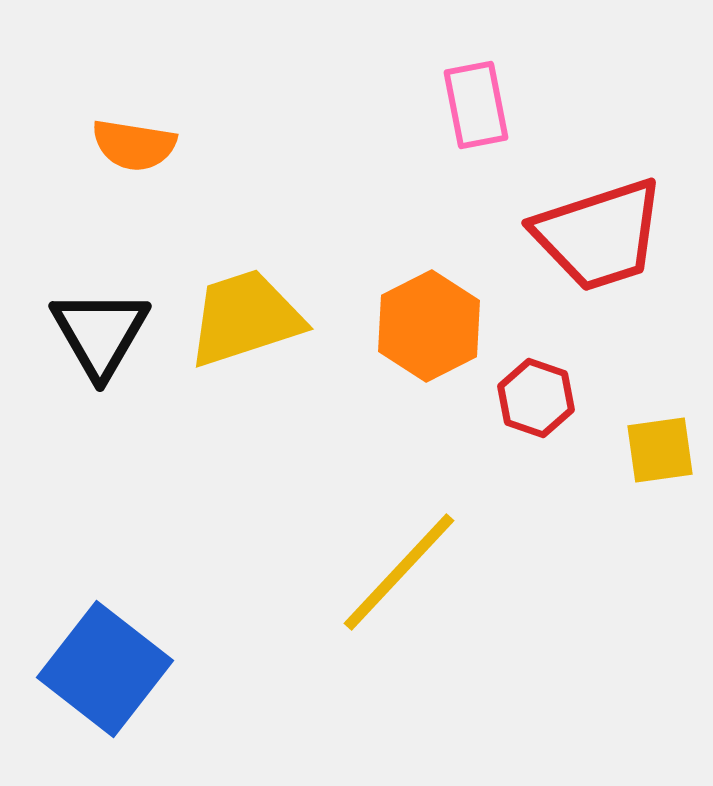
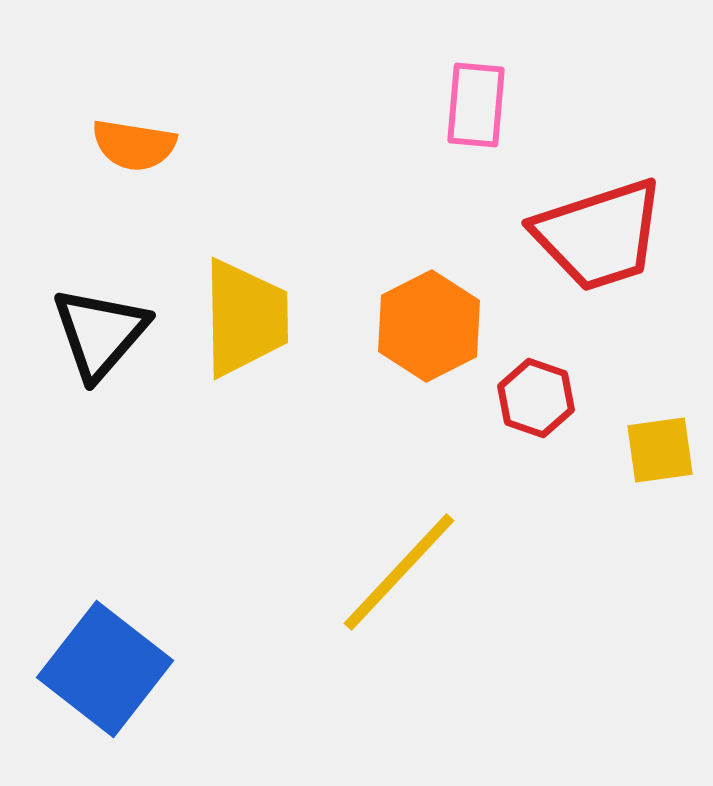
pink rectangle: rotated 16 degrees clockwise
yellow trapezoid: rotated 107 degrees clockwise
black triangle: rotated 11 degrees clockwise
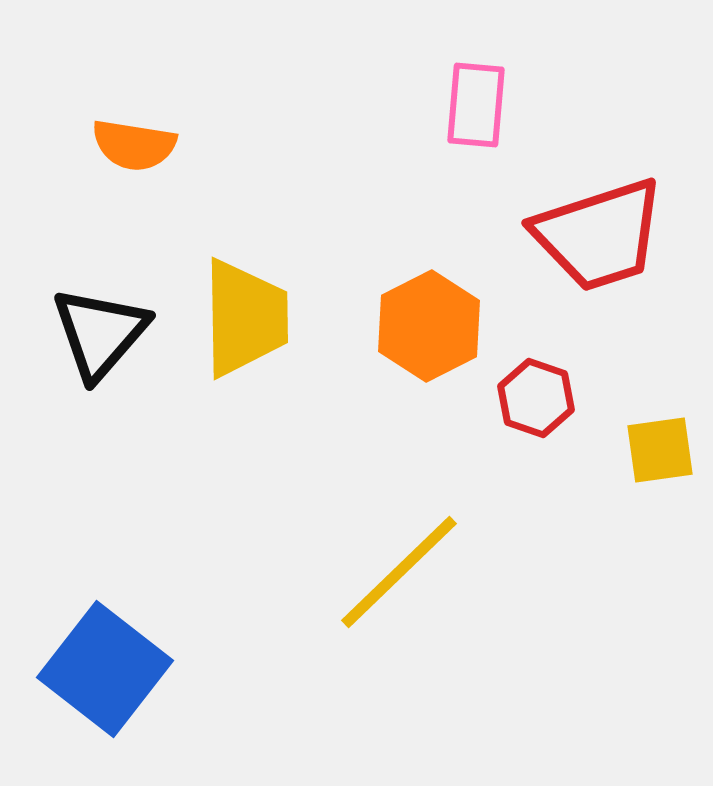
yellow line: rotated 3 degrees clockwise
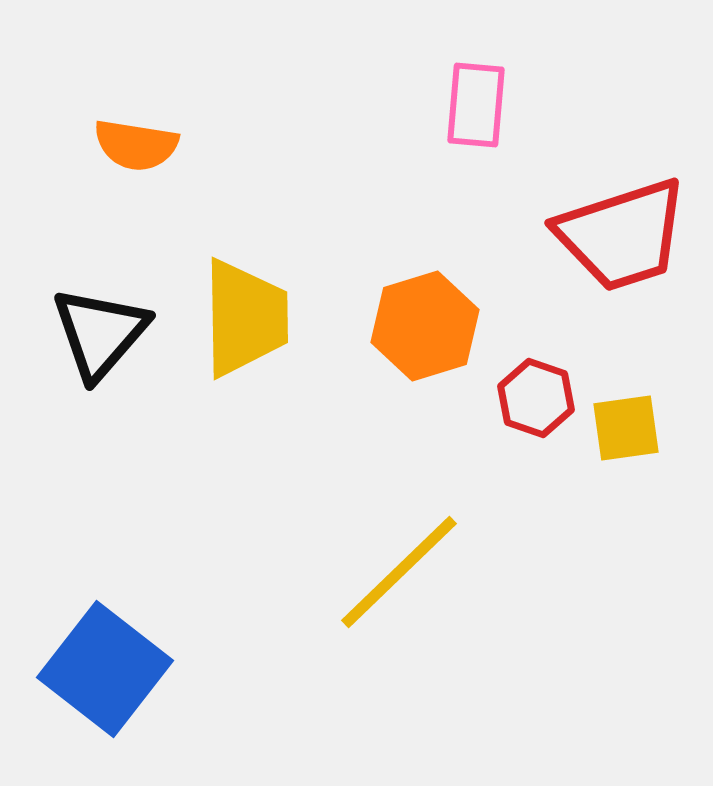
orange semicircle: moved 2 px right
red trapezoid: moved 23 px right
orange hexagon: moved 4 px left; rotated 10 degrees clockwise
yellow square: moved 34 px left, 22 px up
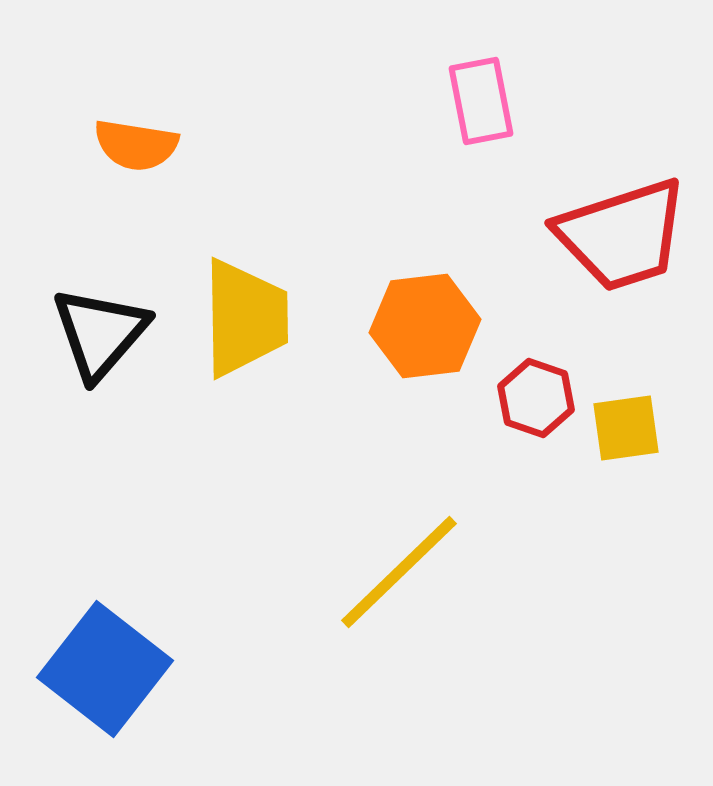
pink rectangle: moved 5 px right, 4 px up; rotated 16 degrees counterclockwise
orange hexagon: rotated 10 degrees clockwise
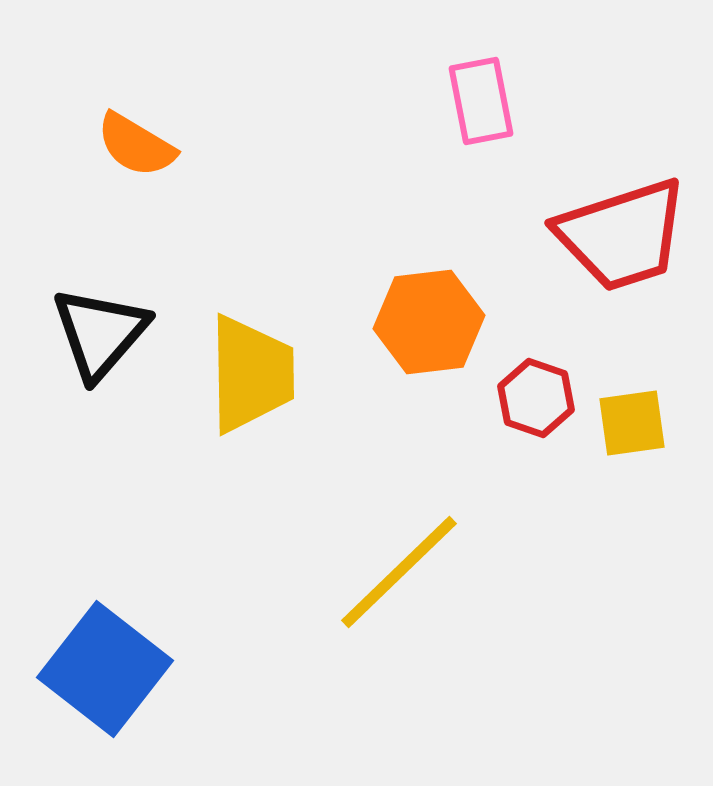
orange semicircle: rotated 22 degrees clockwise
yellow trapezoid: moved 6 px right, 56 px down
orange hexagon: moved 4 px right, 4 px up
yellow square: moved 6 px right, 5 px up
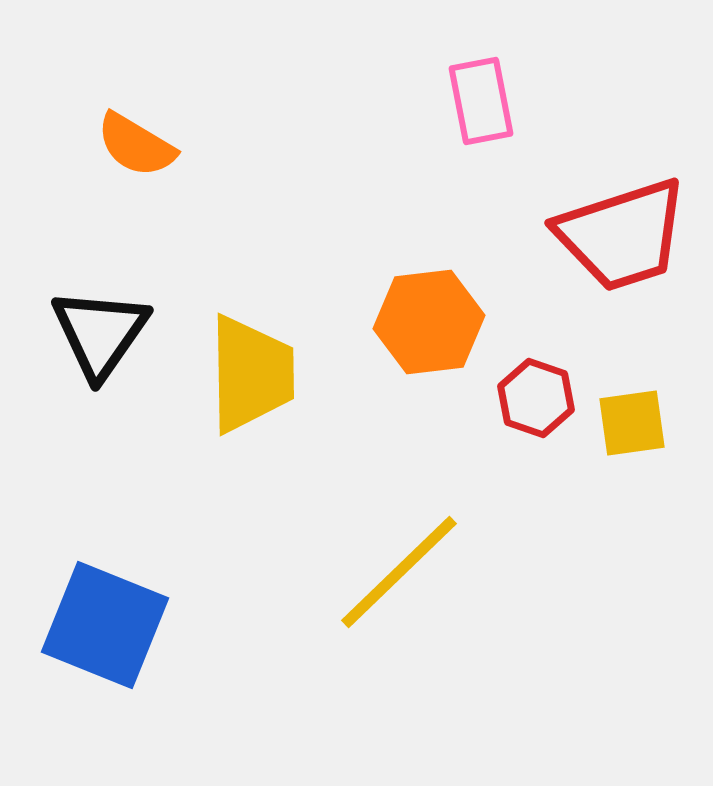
black triangle: rotated 6 degrees counterclockwise
blue square: moved 44 px up; rotated 16 degrees counterclockwise
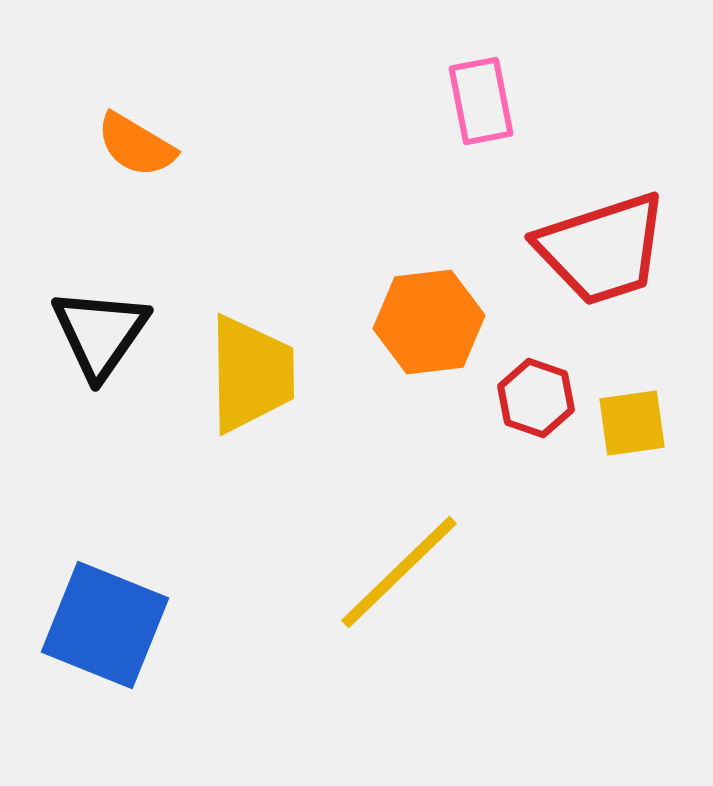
red trapezoid: moved 20 px left, 14 px down
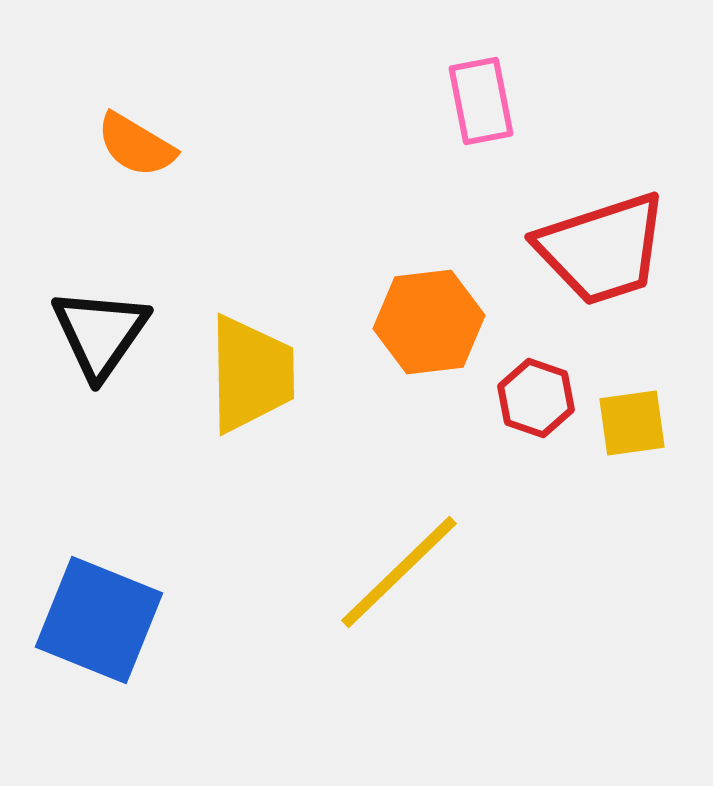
blue square: moved 6 px left, 5 px up
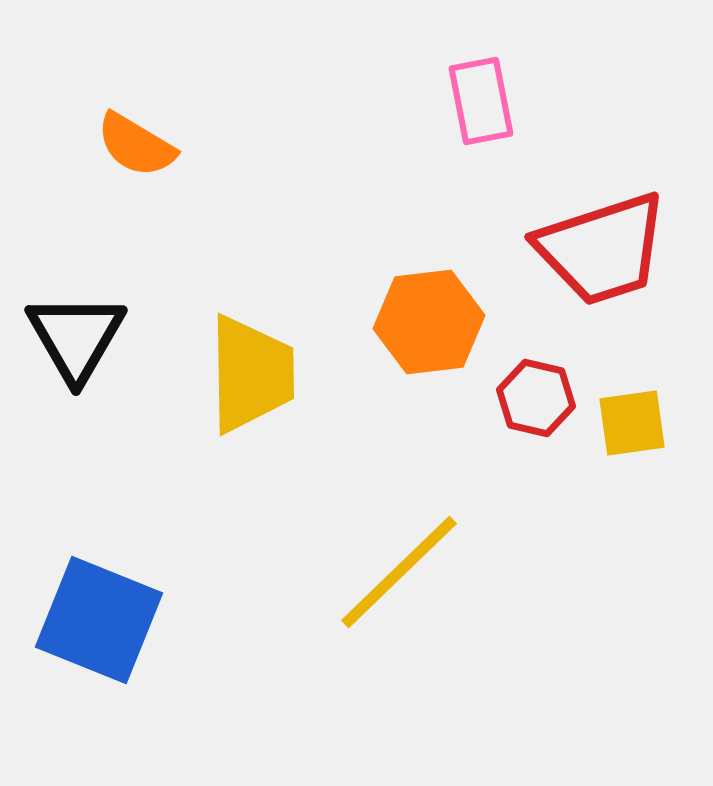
black triangle: moved 24 px left, 4 px down; rotated 5 degrees counterclockwise
red hexagon: rotated 6 degrees counterclockwise
